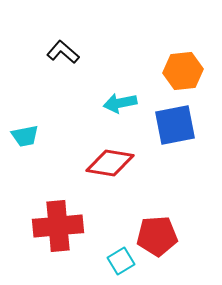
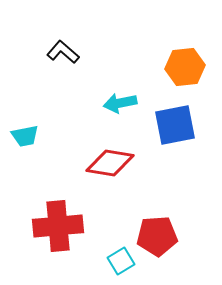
orange hexagon: moved 2 px right, 4 px up
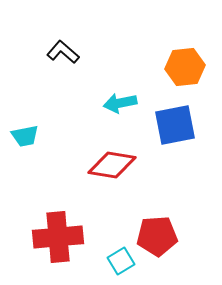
red diamond: moved 2 px right, 2 px down
red cross: moved 11 px down
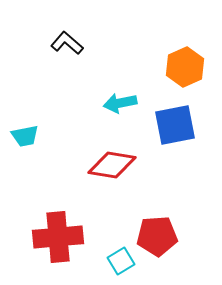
black L-shape: moved 4 px right, 9 px up
orange hexagon: rotated 18 degrees counterclockwise
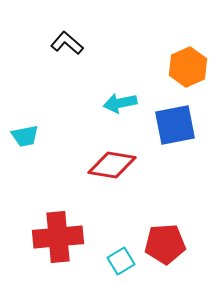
orange hexagon: moved 3 px right
red pentagon: moved 8 px right, 8 px down
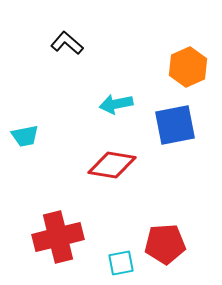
cyan arrow: moved 4 px left, 1 px down
red cross: rotated 9 degrees counterclockwise
cyan square: moved 2 px down; rotated 20 degrees clockwise
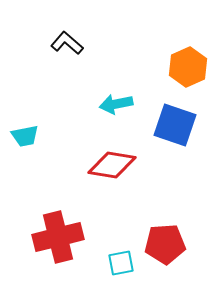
blue square: rotated 30 degrees clockwise
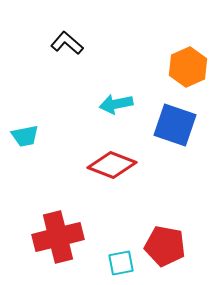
red diamond: rotated 12 degrees clockwise
red pentagon: moved 2 px down; rotated 15 degrees clockwise
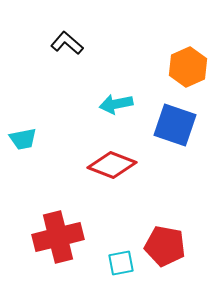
cyan trapezoid: moved 2 px left, 3 px down
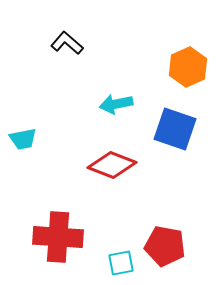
blue square: moved 4 px down
red cross: rotated 18 degrees clockwise
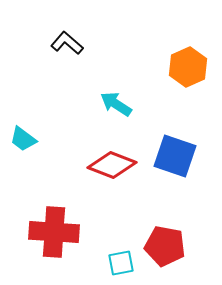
cyan arrow: rotated 44 degrees clockwise
blue square: moved 27 px down
cyan trapezoid: rotated 48 degrees clockwise
red cross: moved 4 px left, 5 px up
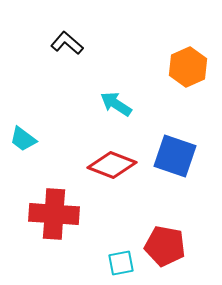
red cross: moved 18 px up
